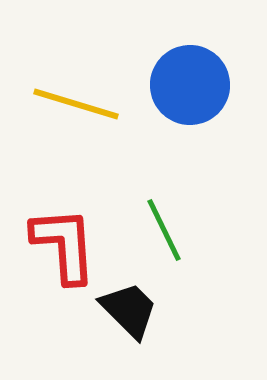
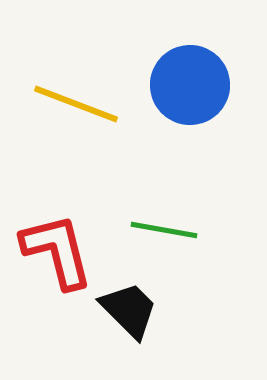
yellow line: rotated 4 degrees clockwise
green line: rotated 54 degrees counterclockwise
red L-shape: moved 7 px left, 6 px down; rotated 10 degrees counterclockwise
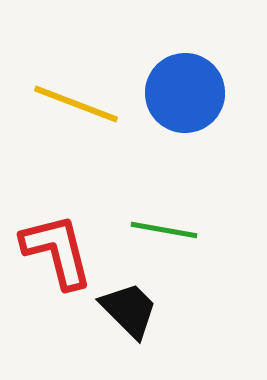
blue circle: moved 5 px left, 8 px down
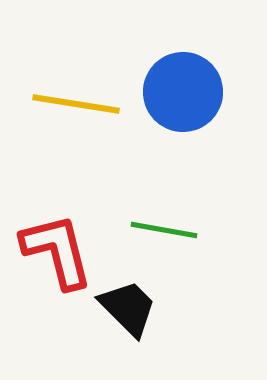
blue circle: moved 2 px left, 1 px up
yellow line: rotated 12 degrees counterclockwise
black trapezoid: moved 1 px left, 2 px up
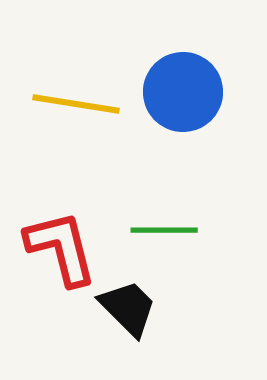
green line: rotated 10 degrees counterclockwise
red L-shape: moved 4 px right, 3 px up
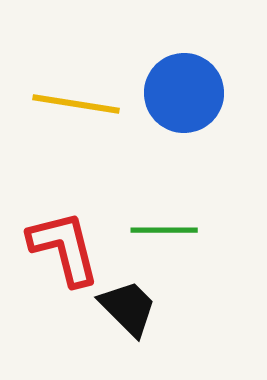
blue circle: moved 1 px right, 1 px down
red L-shape: moved 3 px right
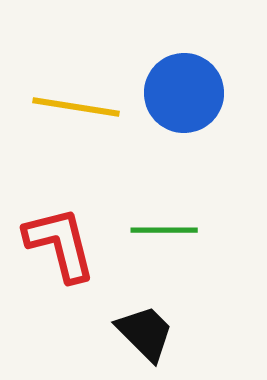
yellow line: moved 3 px down
red L-shape: moved 4 px left, 4 px up
black trapezoid: moved 17 px right, 25 px down
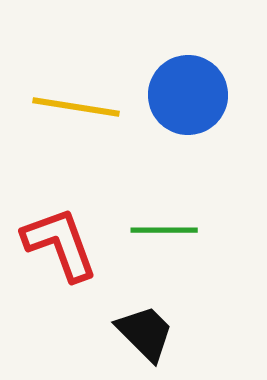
blue circle: moved 4 px right, 2 px down
red L-shape: rotated 6 degrees counterclockwise
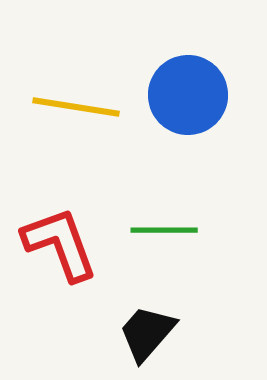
black trapezoid: moved 2 px right; rotated 94 degrees counterclockwise
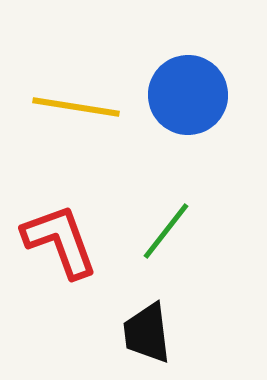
green line: moved 2 px right, 1 px down; rotated 52 degrees counterclockwise
red L-shape: moved 3 px up
black trapezoid: rotated 48 degrees counterclockwise
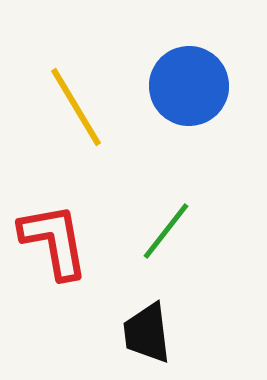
blue circle: moved 1 px right, 9 px up
yellow line: rotated 50 degrees clockwise
red L-shape: moved 6 px left; rotated 10 degrees clockwise
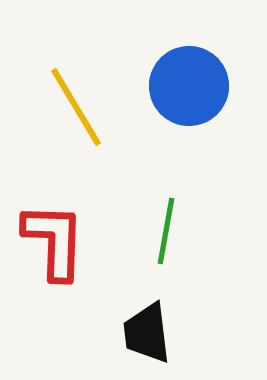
green line: rotated 28 degrees counterclockwise
red L-shape: rotated 12 degrees clockwise
